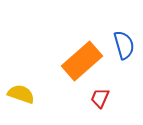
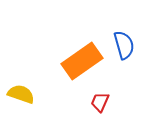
orange rectangle: rotated 6 degrees clockwise
red trapezoid: moved 4 px down
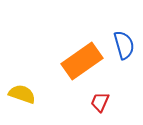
yellow semicircle: moved 1 px right
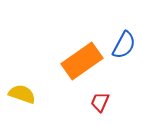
blue semicircle: rotated 44 degrees clockwise
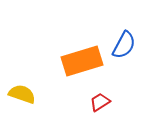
orange rectangle: rotated 18 degrees clockwise
red trapezoid: rotated 35 degrees clockwise
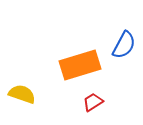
orange rectangle: moved 2 px left, 4 px down
red trapezoid: moved 7 px left
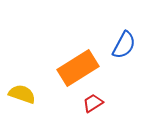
orange rectangle: moved 2 px left, 3 px down; rotated 15 degrees counterclockwise
red trapezoid: moved 1 px down
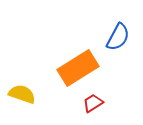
blue semicircle: moved 6 px left, 8 px up
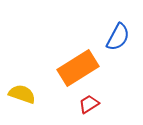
red trapezoid: moved 4 px left, 1 px down
